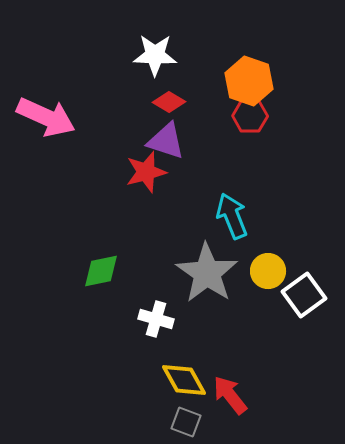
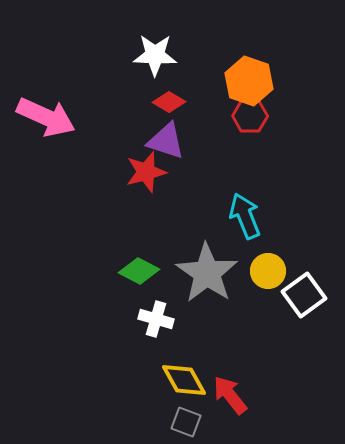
cyan arrow: moved 13 px right
green diamond: moved 38 px right; rotated 39 degrees clockwise
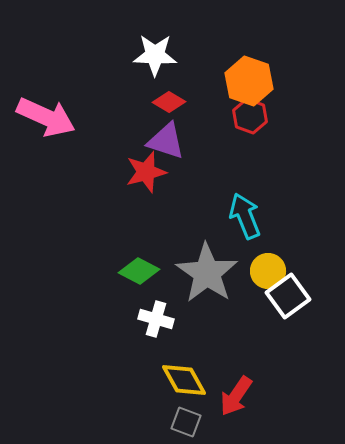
red hexagon: rotated 20 degrees clockwise
white square: moved 16 px left, 1 px down
red arrow: moved 6 px right, 1 px down; rotated 108 degrees counterclockwise
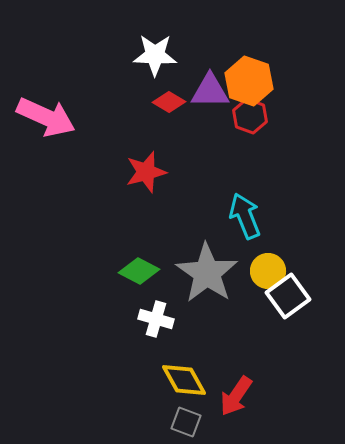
purple triangle: moved 44 px right, 50 px up; rotated 18 degrees counterclockwise
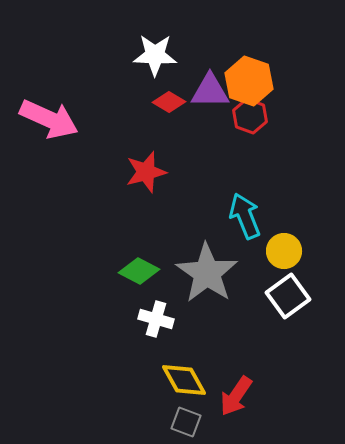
pink arrow: moved 3 px right, 2 px down
yellow circle: moved 16 px right, 20 px up
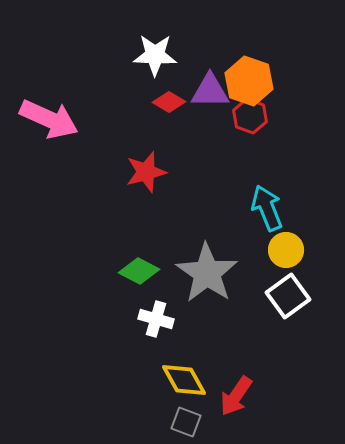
cyan arrow: moved 22 px right, 8 px up
yellow circle: moved 2 px right, 1 px up
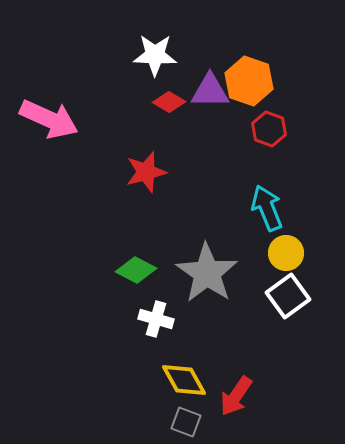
red hexagon: moved 19 px right, 13 px down
yellow circle: moved 3 px down
green diamond: moved 3 px left, 1 px up
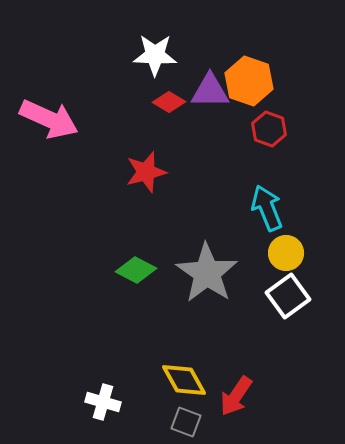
white cross: moved 53 px left, 83 px down
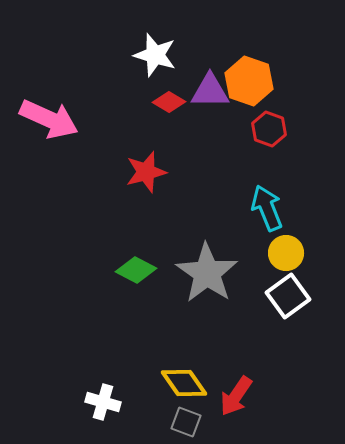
white star: rotated 15 degrees clockwise
yellow diamond: moved 3 px down; rotated 6 degrees counterclockwise
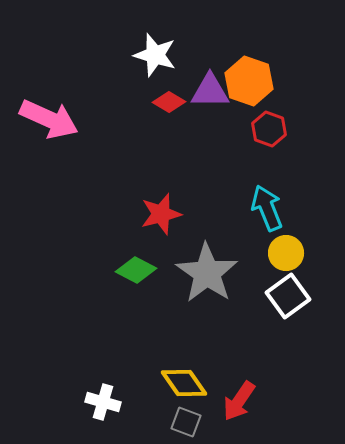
red star: moved 15 px right, 42 px down
red arrow: moved 3 px right, 5 px down
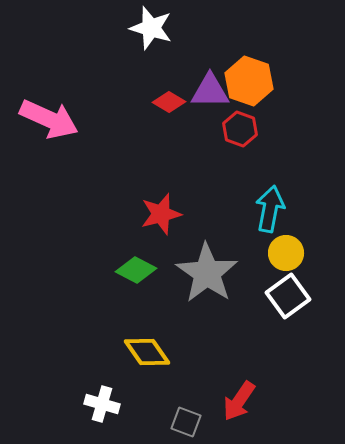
white star: moved 4 px left, 27 px up
red hexagon: moved 29 px left
cyan arrow: moved 3 px right, 1 px down; rotated 33 degrees clockwise
yellow diamond: moved 37 px left, 31 px up
white cross: moved 1 px left, 2 px down
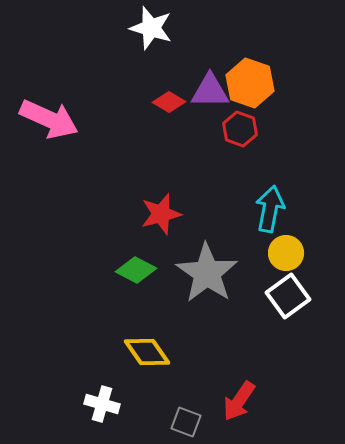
orange hexagon: moved 1 px right, 2 px down
